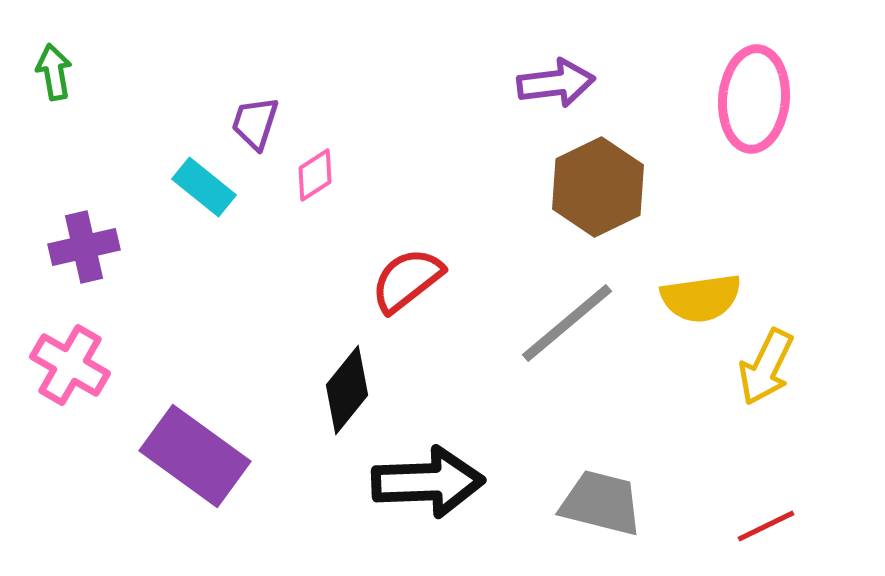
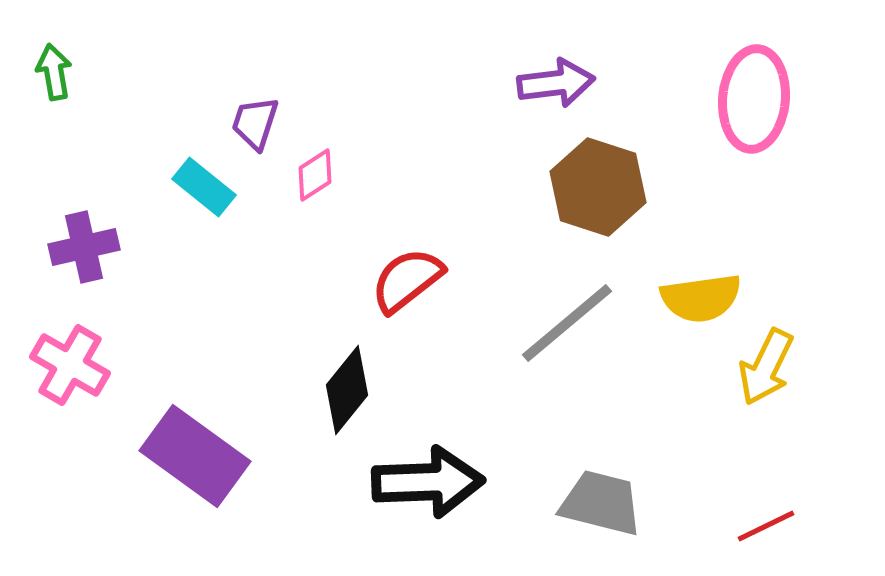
brown hexagon: rotated 16 degrees counterclockwise
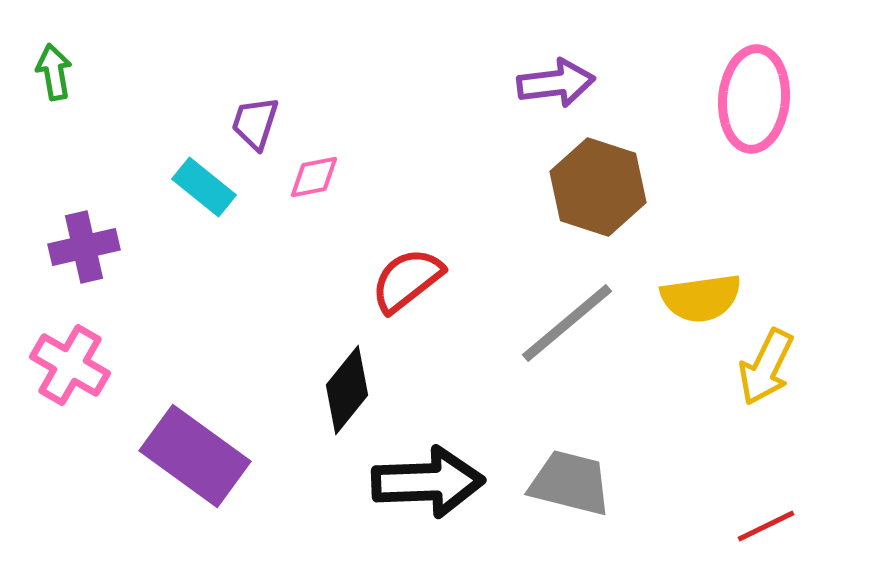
pink diamond: moved 1 px left, 2 px down; rotated 22 degrees clockwise
gray trapezoid: moved 31 px left, 20 px up
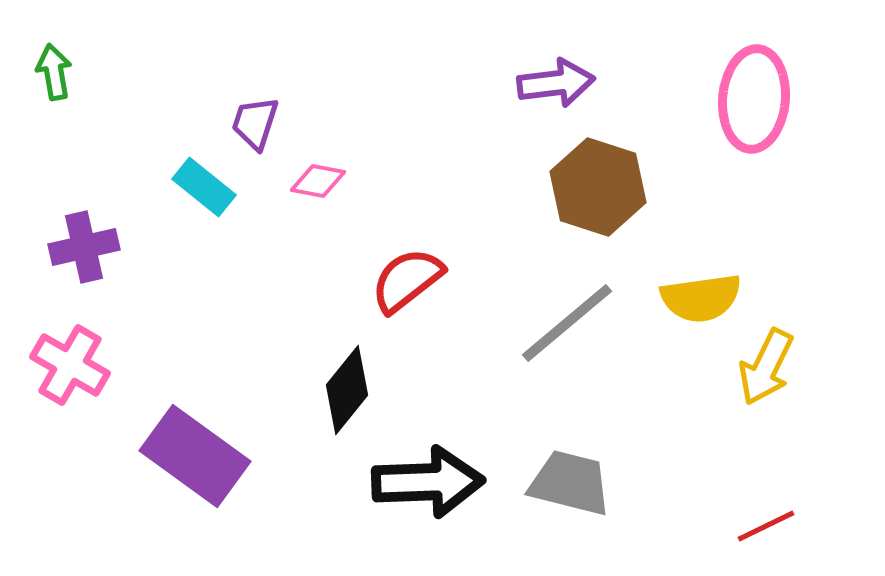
pink diamond: moved 4 px right, 4 px down; rotated 22 degrees clockwise
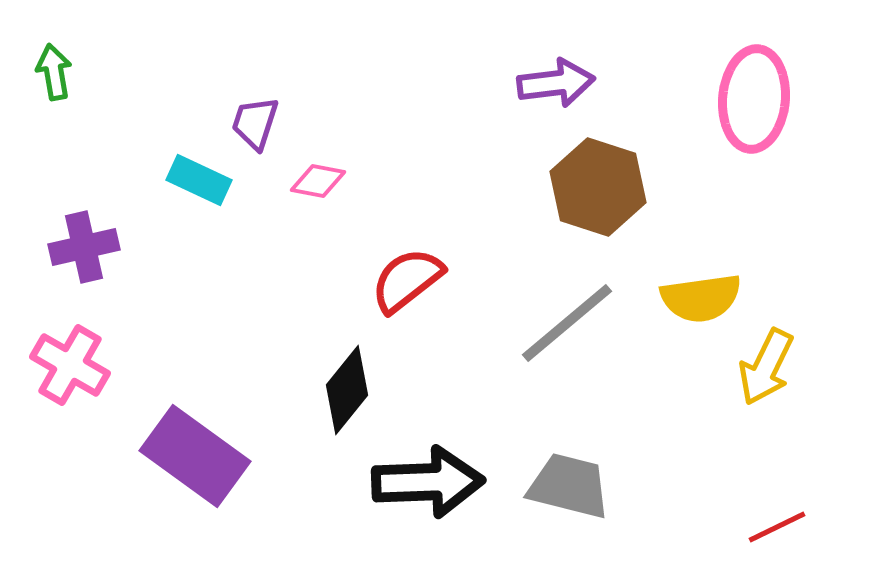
cyan rectangle: moved 5 px left, 7 px up; rotated 14 degrees counterclockwise
gray trapezoid: moved 1 px left, 3 px down
red line: moved 11 px right, 1 px down
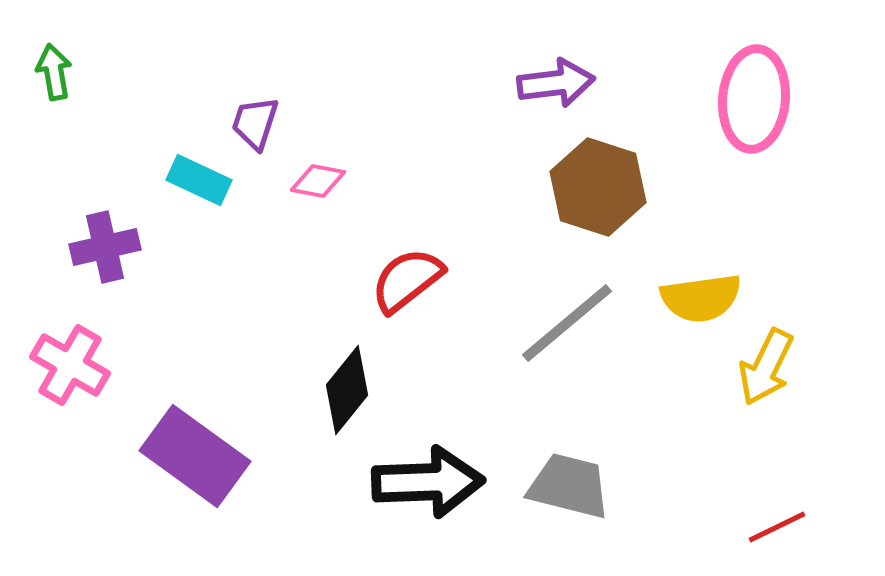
purple cross: moved 21 px right
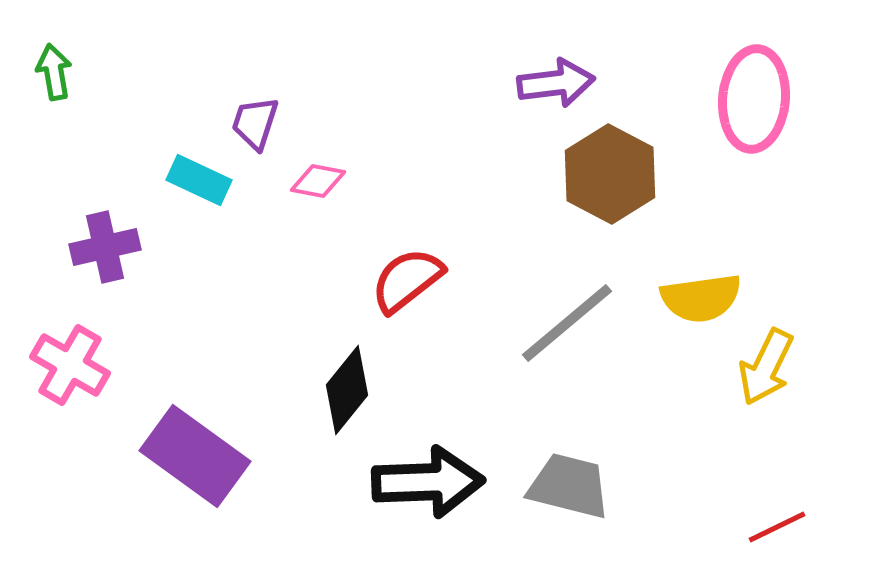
brown hexagon: moved 12 px right, 13 px up; rotated 10 degrees clockwise
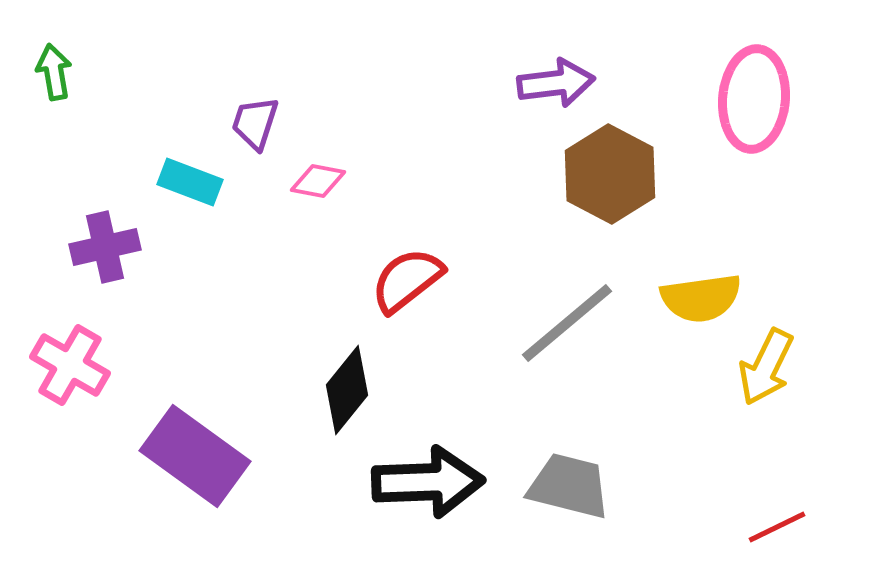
cyan rectangle: moved 9 px left, 2 px down; rotated 4 degrees counterclockwise
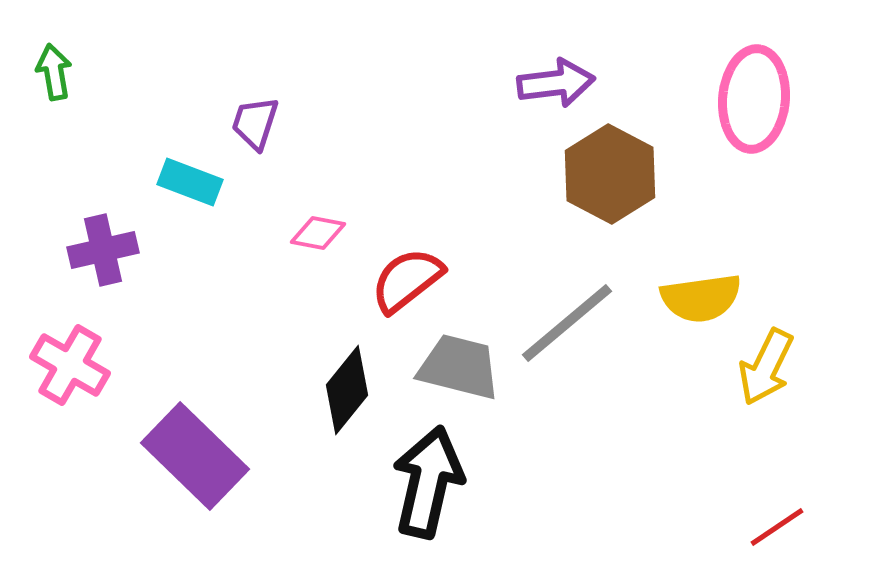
pink diamond: moved 52 px down
purple cross: moved 2 px left, 3 px down
purple rectangle: rotated 8 degrees clockwise
black arrow: rotated 75 degrees counterclockwise
gray trapezoid: moved 110 px left, 119 px up
red line: rotated 8 degrees counterclockwise
